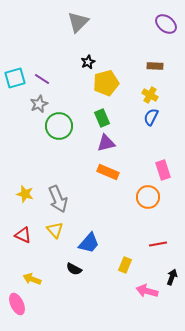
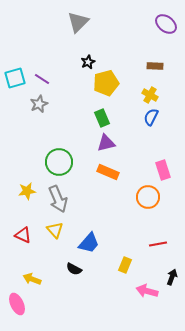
green circle: moved 36 px down
yellow star: moved 2 px right, 3 px up; rotated 24 degrees counterclockwise
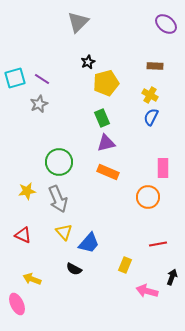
pink rectangle: moved 2 px up; rotated 18 degrees clockwise
yellow triangle: moved 9 px right, 2 px down
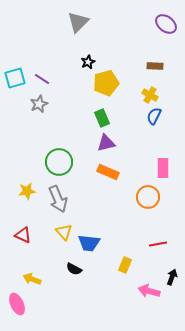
blue semicircle: moved 3 px right, 1 px up
blue trapezoid: rotated 55 degrees clockwise
pink arrow: moved 2 px right
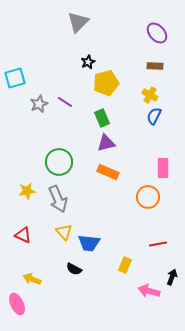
purple ellipse: moved 9 px left, 9 px down; rotated 10 degrees clockwise
purple line: moved 23 px right, 23 px down
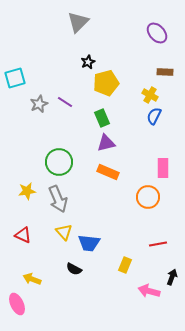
brown rectangle: moved 10 px right, 6 px down
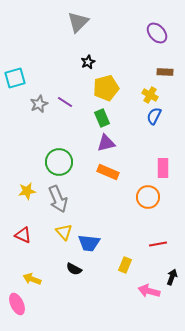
yellow pentagon: moved 5 px down
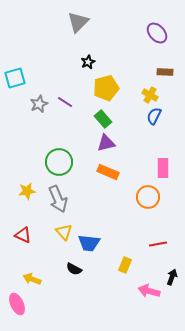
green rectangle: moved 1 px right, 1 px down; rotated 18 degrees counterclockwise
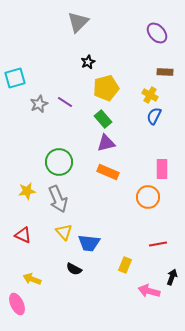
pink rectangle: moved 1 px left, 1 px down
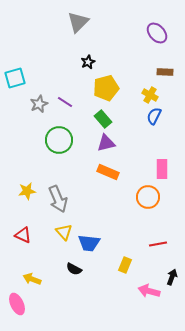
green circle: moved 22 px up
